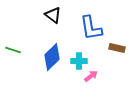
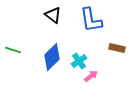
blue L-shape: moved 8 px up
cyan cross: rotated 35 degrees counterclockwise
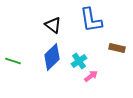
black triangle: moved 10 px down
green line: moved 11 px down
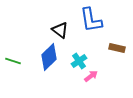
black triangle: moved 7 px right, 5 px down
blue diamond: moved 3 px left
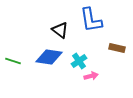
blue diamond: rotated 52 degrees clockwise
pink arrow: rotated 24 degrees clockwise
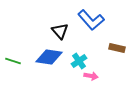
blue L-shape: rotated 32 degrees counterclockwise
black triangle: moved 1 px down; rotated 12 degrees clockwise
pink arrow: rotated 24 degrees clockwise
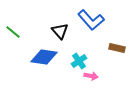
blue diamond: moved 5 px left
green line: moved 29 px up; rotated 21 degrees clockwise
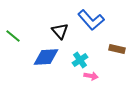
green line: moved 4 px down
brown rectangle: moved 1 px down
blue diamond: moved 2 px right; rotated 12 degrees counterclockwise
cyan cross: moved 1 px right, 1 px up
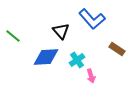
blue L-shape: moved 1 px right, 1 px up
black triangle: moved 1 px right
brown rectangle: rotated 21 degrees clockwise
cyan cross: moved 3 px left
pink arrow: rotated 64 degrees clockwise
